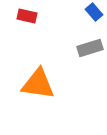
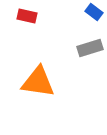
blue rectangle: rotated 12 degrees counterclockwise
orange triangle: moved 2 px up
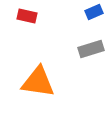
blue rectangle: rotated 60 degrees counterclockwise
gray rectangle: moved 1 px right, 1 px down
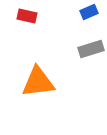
blue rectangle: moved 5 px left
orange triangle: rotated 15 degrees counterclockwise
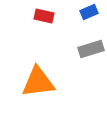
red rectangle: moved 17 px right
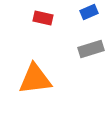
red rectangle: moved 1 px left, 2 px down
orange triangle: moved 3 px left, 3 px up
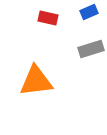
red rectangle: moved 5 px right
orange triangle: moved 1 px right, 2 px down
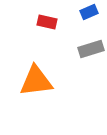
red rectangle: moved 1 px left, 4 px down
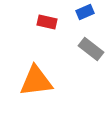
blue rectangle: moved 4 px left
gray rectangle: rotated 55 degrees clockwise
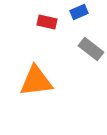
blue rectangle: moved 6 px left
